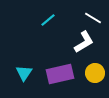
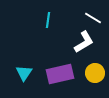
cyan line: rotated 42 degrees counterclockwise
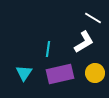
cyan line: moved 29 px down
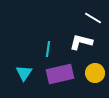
white L-shape: moved 3 px left; rotated 135 degrees counterclockwise
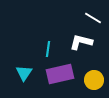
yellow circle: moved 1 px left, 7 px down
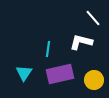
white line: rotated 18 degrees clockwise
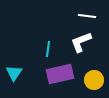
white line: moved 6 px left, 2 px up; rotated 42 degrees counterclockwise
white L-shape: rotated 35 degrees counterclockwise
cyan triangle: moved 10 px left
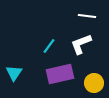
white L-shape: moved 2 px down
cyan line: moved 1 px right, 3 px up; rotated 28 degrees clockwise
yellow circle: moved 3 px down
